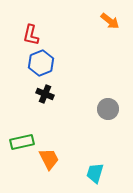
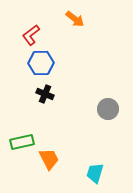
orange arrow: moved 35 px left, 2 px up
red L-shape: rotated 40 degrees clockwise
blue hexagon: rotated 20 degrees clockwise
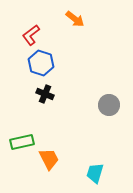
blue hexagon: rotated 20 degrees clockwise
gray circle: moved 1 px right, 4 px up
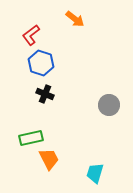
green rectangle: moved 9 px right, 4 px up
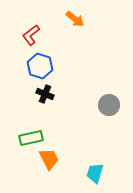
blue hexagon: moved 1 px left, 3 px down
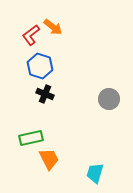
orange arrow: moved 22 px left, 8 px down
gray circle: moved 6 px up
